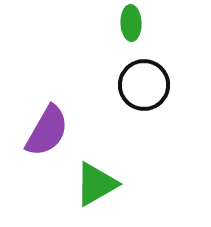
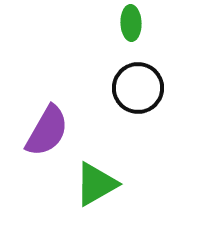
black circle: moved 6 px left, 3 px down
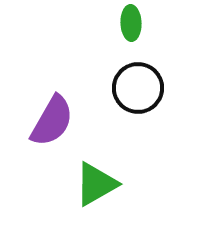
purple semicircle: moved 5 px right, 10 px up
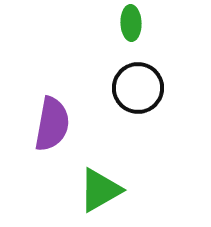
purple semicircle: moved 3 px down; rotated 20 degrees counterclockwise
green triangle: moved 4 px right, 6 px down
